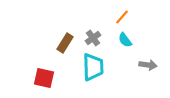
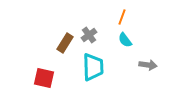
orange line: rotated 21 degrees counterclockwise
gray cross: moved 4 px left, 3 px up
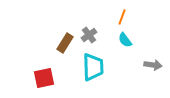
gray arrow: moved 5 px right
red square: rotated 25 degrees counterclockwise
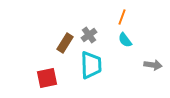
cyan trapezoid: moved 2 px left, 2 px up
red square: moved 3 px right
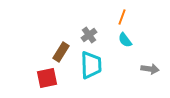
brown rectangle: moved 4 px left, 9 px down
gray arrow: moved 3 px left, 4 px down
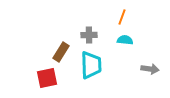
gray cross: rotated 35 degrees clockwise
cyan semicircle: rotated 133 degrees clockwise
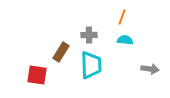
red square: moved 10 px left, 3 px up; rotated 20 degrees clockwise
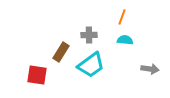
cyan trapezoid: rotated 56 degrees clockwise
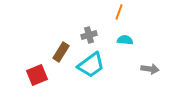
orange line: moved 3 px left, 5 px up
gray cross: rotated 14 degrees counterclockwise
red square: rotated 30 degrees counterclockwise
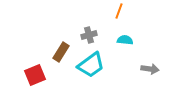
orange line: moved 1 px up
red square: moved 2 px left
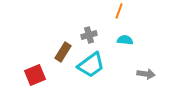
brown rectangle: moved 2 px right
gray arrow: moved 4 px left, 5 px down
